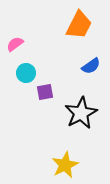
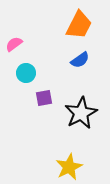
pink semicircle: moved 1 px left
blue semicircle: moved 11 px left, 6 px up
purple square: moved 1 px left, 6 px down
yellow star: moved 4 px right, 2 px down
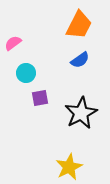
pink semicircle: moved 1 px left, 1 px up
purple square: moved 4 px left
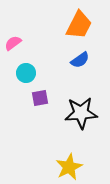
black star: rotated 24 degrees clockwise
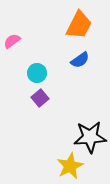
pink semicircle: moved 1 px left, 2 px up
cyan circle: moved 11 px right
purple square: rotated 30 degrees counterclockwise
black star: moved 9 px right, 24 px down
yellow star: moved 1 px right, 1 px up
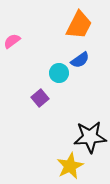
cyan circle: moved 22 px right
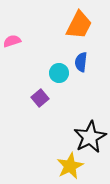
pink semicircle: rotated 18 degrees clockwise
blue semicircle: moved 1 px right, 2 px down; rotated 132 degrees clockwise
black star: rotated 24 degrees counterclockwise
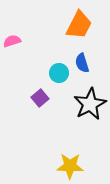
blue semicircle: moved 1 px right, 1 px down; rotated 24 degrees counterclockwise
black star: moved 33 px up
yellow star: rotated 28 degrees clockwise
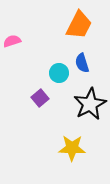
yellow star: moved 2 px right, 18 px up
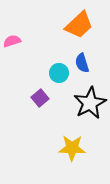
orange trapezoid: rotated 20 degrees clockwise
black star: moved 1 px up
